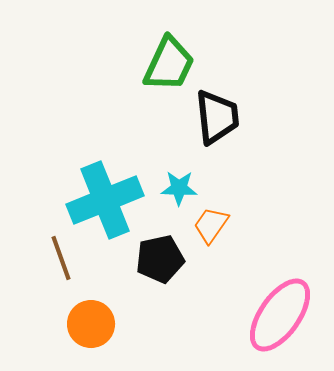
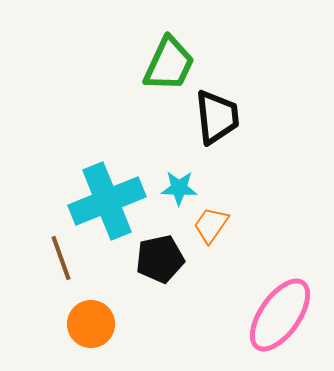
cyan cross: moved 2 px right, 1 px down
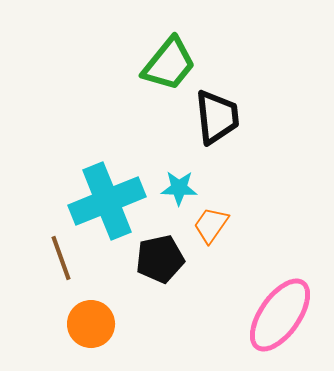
green trapezoid: rotated 14 degrees clockwise
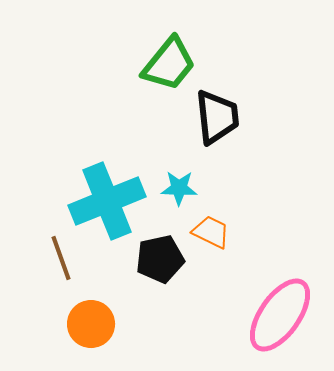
orange trapezoid: moved 7 px down; rotated 81 degrees clockwise
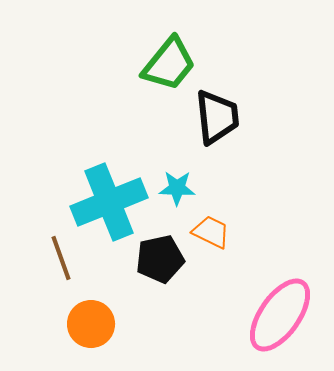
cyan star: moved 2 px left
cyan cross: moved 2 px right, 1 px down
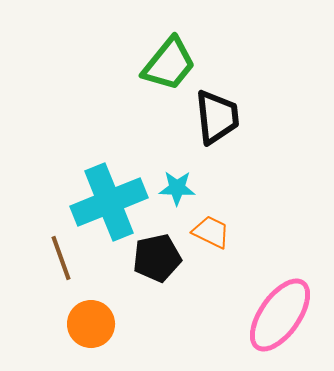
black pentagon: moved 3 px left, 1 px up
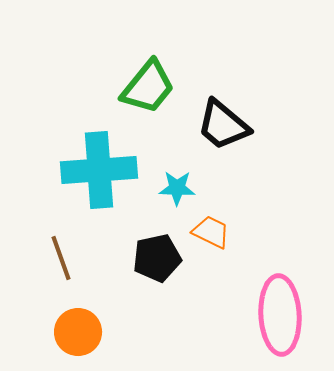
green trapezoid: moved 21 px left, 23 px down
black trapezoid: moved 6 px right, 8 px down; rotated 136 degrees clockwise
cyan cross: moved 10 px left, 32 px up; rotated 18 degrees clockwise
pink ellipse: rotated 38 degrees counterclockwise
orange circle: moved 13 px left, 8 px down
